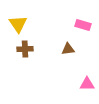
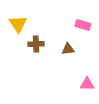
brown cross: moved 11 px right, 5 px up
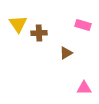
brown cross: moved 3 px right, 11 px up
brown triangle: moved 2 px left, 4 px down; rotated 24 degrees counterclockwise
pink triangle: moved 3 px left, 4 px down
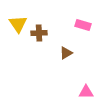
pink triangle: moved 2 px right, 4 px down
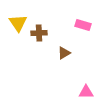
yellow triangle: moved 1 px up
brown triangle: moved 2 px left
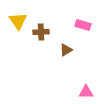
yellow triangle: moved 2 px up
brown cross: moved 2 px right, 1 px up
brown triangle: moved 2 px right, 3 px up
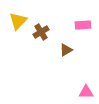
yellow triangle: rotated 18 degrees clockwise
pink rectangle: rotated 21 degrees counterclockwise
brown cross: rotated 28 degrees counterclockwise
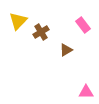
pink rectangle: rotated 56 degrees clockwise
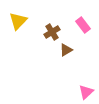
brown cross: moved 11 px right
pink triangle: rotated 42 degrees counterclockwise
